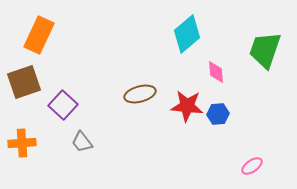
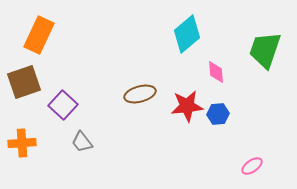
red star: rotated 12 degrees counterclockwise
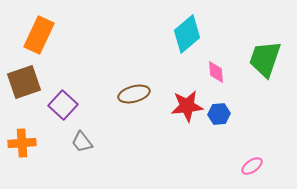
green trapezoid: moved 9 px down
brown ellipse: moved 6 px left
blue hexagon: moved 1 px right
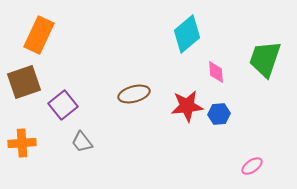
purple square: rotated 8 degrees clockwise
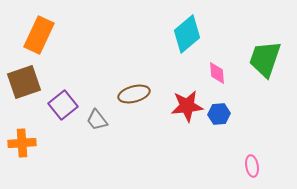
pink diamond: moved 1 px right, 1 px down
gray trapezoid: moved 15 px right, 22 px up
pink ellipse: rotated 65 degrees counterclockwise
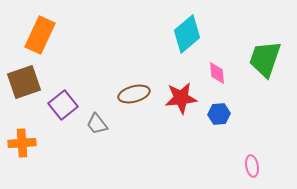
orange rectangle: moved 1 px right
red star: moved 6 px left, 8 px up
gray trapezoid: moved 4 px down
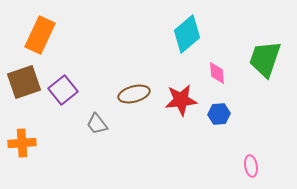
red star: moved 2 px down
purple square: moved 15 px up
pink ellipse: moved 1 px left
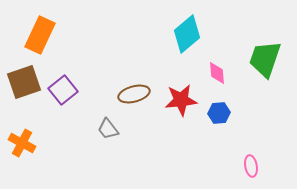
blue hexagon: moved 1 px up
gray trapezoid: moved 11 px right, 5 px down
orange cross: rotated 32 degrees clockwise
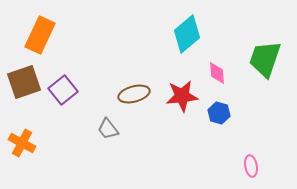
red star: moved 1 px right, 4 px up
blue hexagon: rotated 20 degrees clockwise
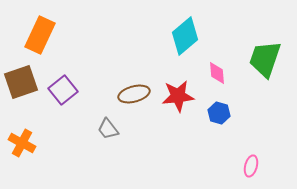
cyan diamond: moved 2 px left, 2 px down
brown square: moved 3 px left
red star: moved 4 px left
pink ellipse: rotated 25 degrees clockwise
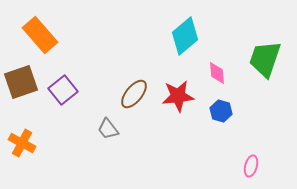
orange rectangle: rotated 66 degrees counterclockwise
brown ellipse: rotated 36 degrees counterclockwise
blue hexagon: moved 2 px right, 2 px up
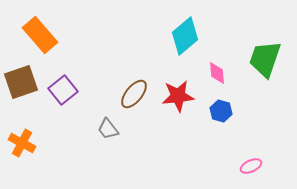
pink ellipse: rotated 50 degrees clockwise
